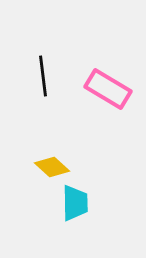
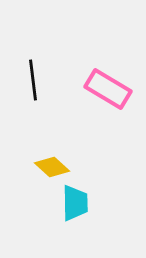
black line: moved 10 px left, 4 px down
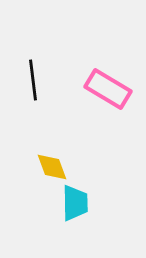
yellow diamond: rotated 28 degrees clockwise
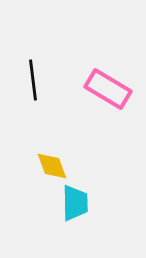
yellow diamond: moved 1 px up
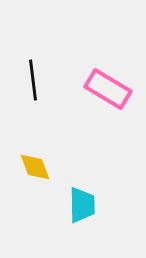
yellow diamond: moved 17 px left, 1 px down
cyan trapezoid: moved 7 px right, 2 px down
